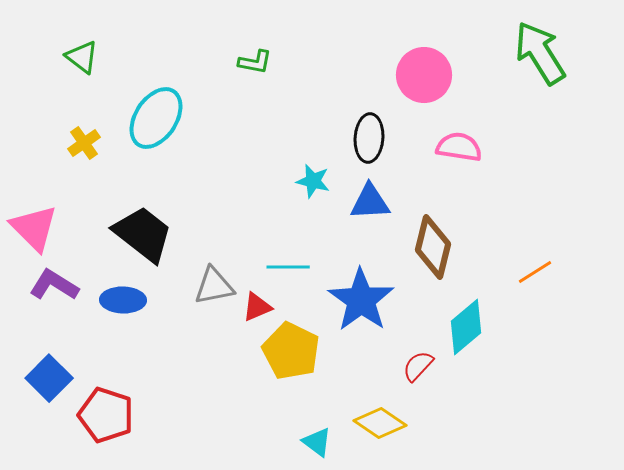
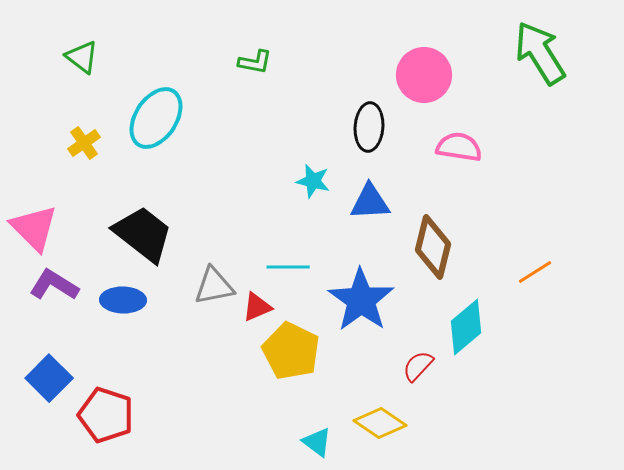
black ellipse: moved 11 px up
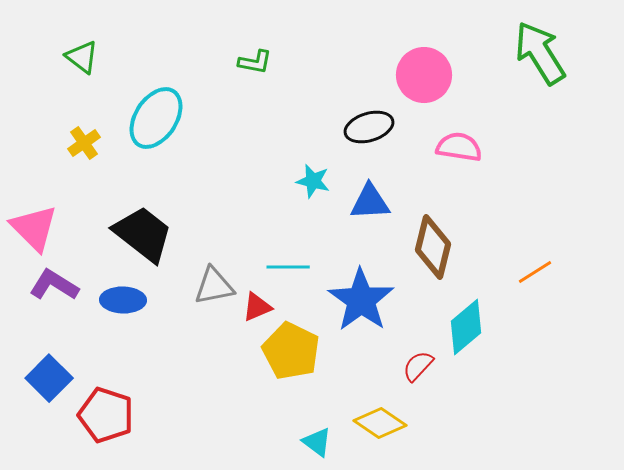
black ellipse: rotated 69 degrees clockwise
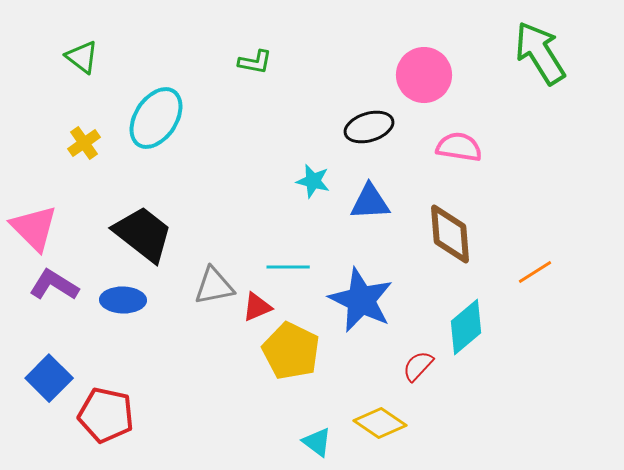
brown diamond: moved 17 px right, 13 px up; rotated 18 degrees counterclockwise
blue star: rotated 10 degrees counterclockwise
red pentagon: rotated 6 degrees counterclockwise
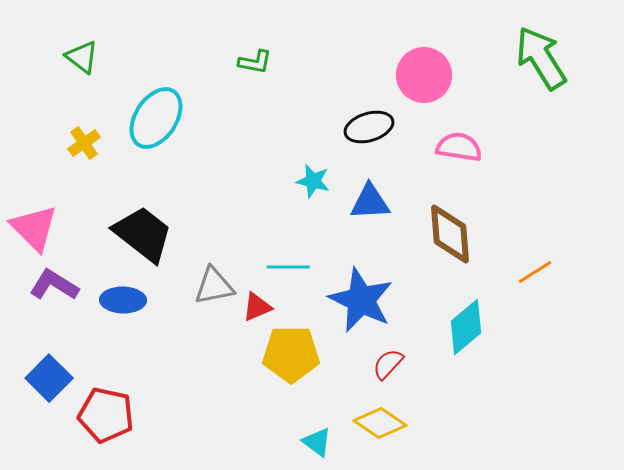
green arrow: moved 1 px right, 5 px down
yellow pentagon: moved 3 px down; rotated 26 degrees counterclockwise
red semicircle: moved 30 px left, 2 px up
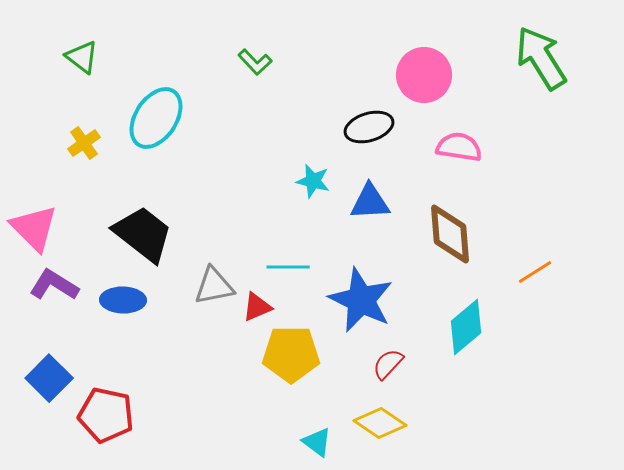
green L-shape: rotated 36 degrees clockwise
